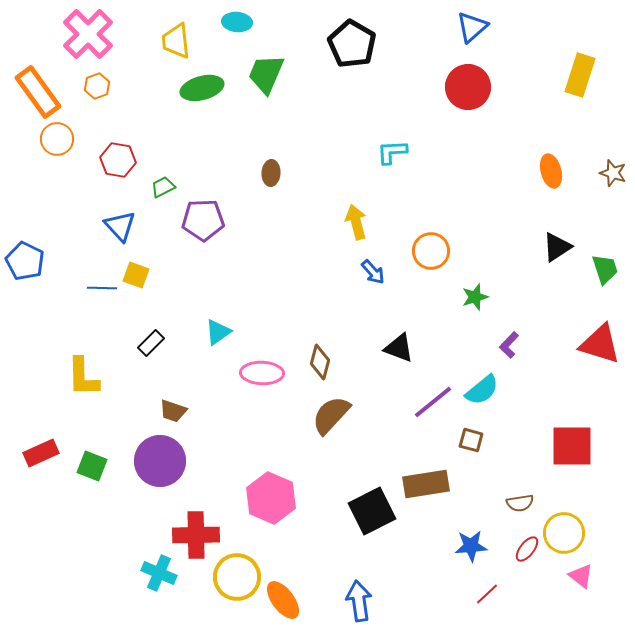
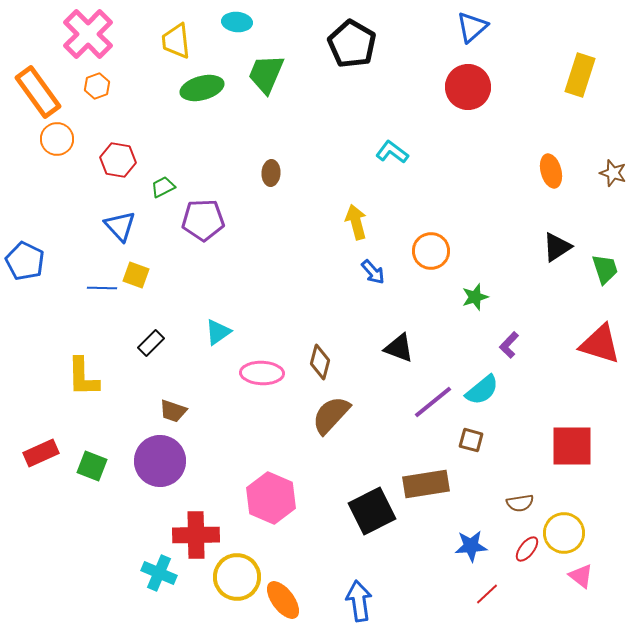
cyan L-shape at (392, 152): rotated 40 degrees clockwise
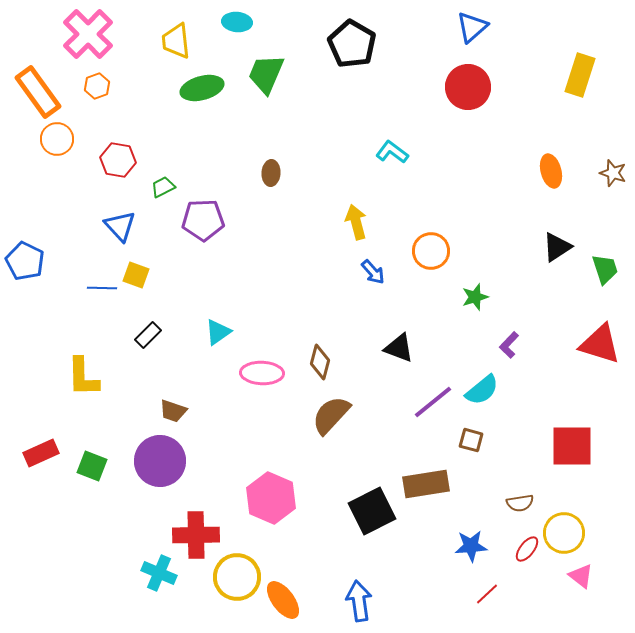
black rectangle at (151, 343): moved 3 px left, 8 px up
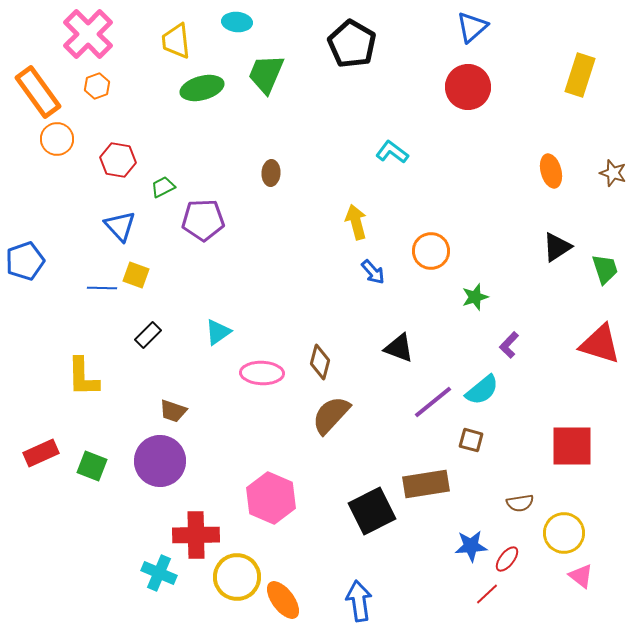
blue pentagon at (25, 261): rotated 27 degrees clockwise
red ellipse at (527, 549): moved 20 px left, 10 px down
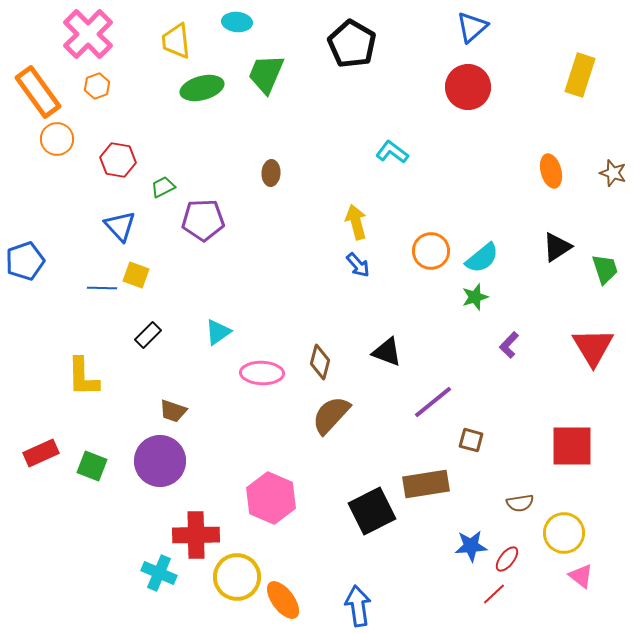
blue arrow at (373, 272): moved 15 px left, 7 px up
red triangle at (600, 344): moved 7 px left, 3 px down; rotated 42 degrees clockwise
black triangle at (399, 348): moved 12 px left, 4 px down
cyan semicircle at (482, 390): moved 132 px up
red line at (487, 594): moved 7 px right
blue arrow at (359, 601): moved 1 px left, 5 px down
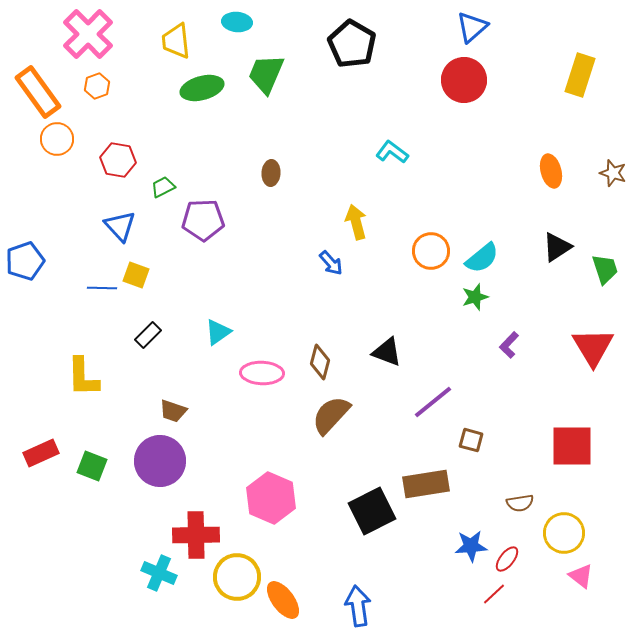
red circle at (468, 87): moved 4 px left, 7 px up
blue arrow at (358, 265): moved 27 px left, 2 px up
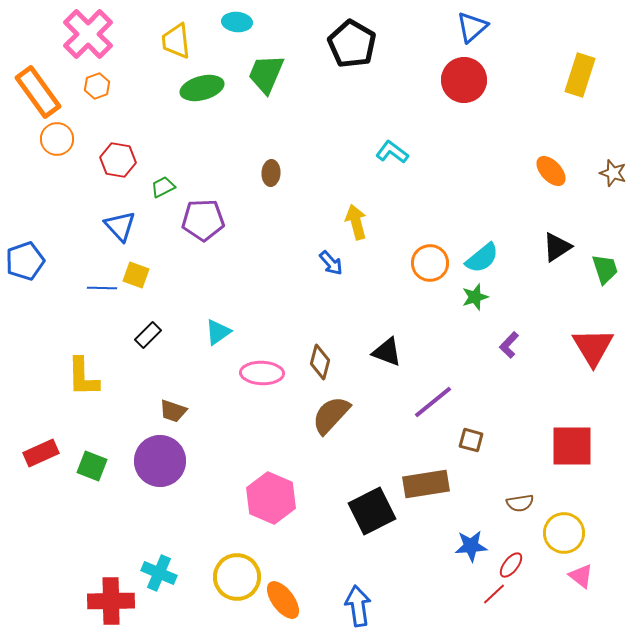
orange ellipse at (551, 171): rotated 28 degrees counterclockwise
orange circle at (431, 251): moved 1 px left, 12 px down
red cross at (196, 535): moved 85 px left, 66 px down
red ellipse at (507, 559): moved 4 px right, 6 px down
